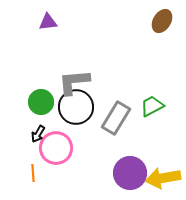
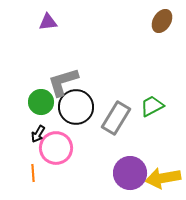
gray L-shape: moved 11 px left; rotated 12 degrees counterclockwise
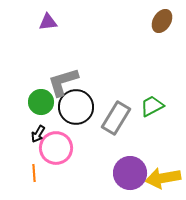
orange line: moved 1 px right
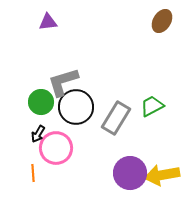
orange line: moved 1 px left
yellow arrow: moved 1 px left, 3 px up
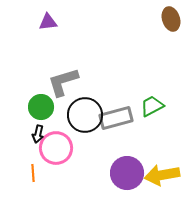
brown ellipse: moved 9 px right, 2 px up; rotated 50 degrees counterclockwise
green circle: moved 5 px down
black circle: moved 9 px right, 8 px down
gray rectangle: rotated 44 degrees clockwise
black arrow: rotated 18 degrees counterclockwise
purple circle: moved 3 px left
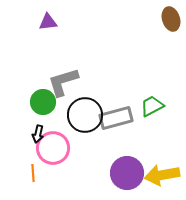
green circle: moved 2 px right, 5 px up
pink circle: moved 3 px left
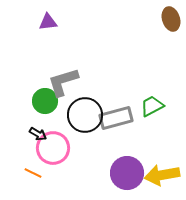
green circle: moved 2 px right, 1 px up
black arrow: rotated 72 degrees counterclockwise
orange line: rotated 60 degrees counterclockwise
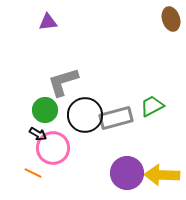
green circle: moved 9 px down
yellow arrow: rotated 12 degrees clockwise
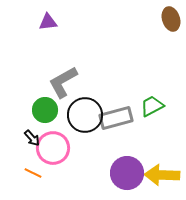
gray L-shape: rotated 12 degrees counterclockwise
black arrow: moved 6 px left, 4 px down; rotated 18 degrees clockwise
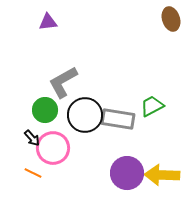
gray rectangle: moved 2 px right, 1 px down; rotated 24 degrees clockwise
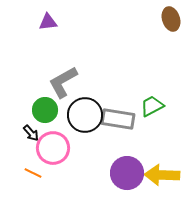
black arrow: moved 1 px left, 5 px up
